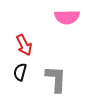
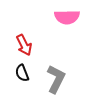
black semicircle: moved 2 px right, 1 px down; rotated 36 degrees counterclockwise
gray L-shape: rotated 24 degrees clockwise
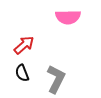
pink semicircle: moved 1 px right
red arrow: rotated 105 degrees counterclockwise
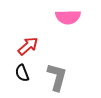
red arrow: moved 4 px right, 1 px down
gray L-shape: moved 1 px right, 2 px up; rotated 12 degrees counterclockwise
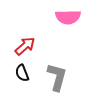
red arrow: moved 3 px left
